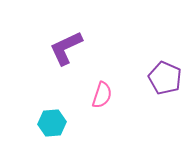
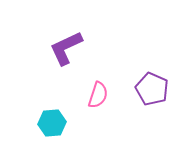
purple pentagon: moved 13 px left, 11 px down
pink semicircle: moved 4 px left
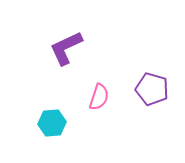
purple pentagon: rotated 8 degrees counterclockwise
pink semicircle: moved 1 px right, 2 px down
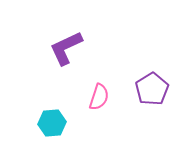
purple pentagon: rotated 24 degrees clockwise
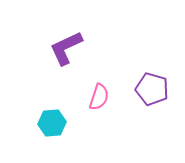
purple pentagon: rotated 24 degrees counterclockwise
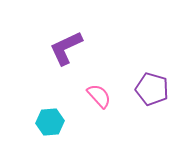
pink semicircle: moved 1 px up; rotated 60 degrees counterclockwise
cyan hexagon: moved 2 px left, 1 px up
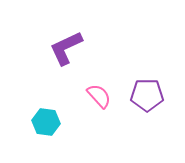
purple pentagon: moved 5 px left, 6 px down; rotated 16 degrees counterclockwise
cyan hexagon: moved 4 px left; rotated 12 degrees clockwise
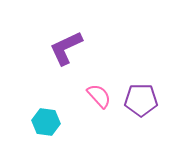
purple pentagon: moved 6 px left, 5 px down
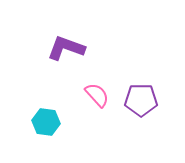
purple L-shape: rotated 45 degrees clockwise
pink semicircle: moved 2 px left, 1 px up
